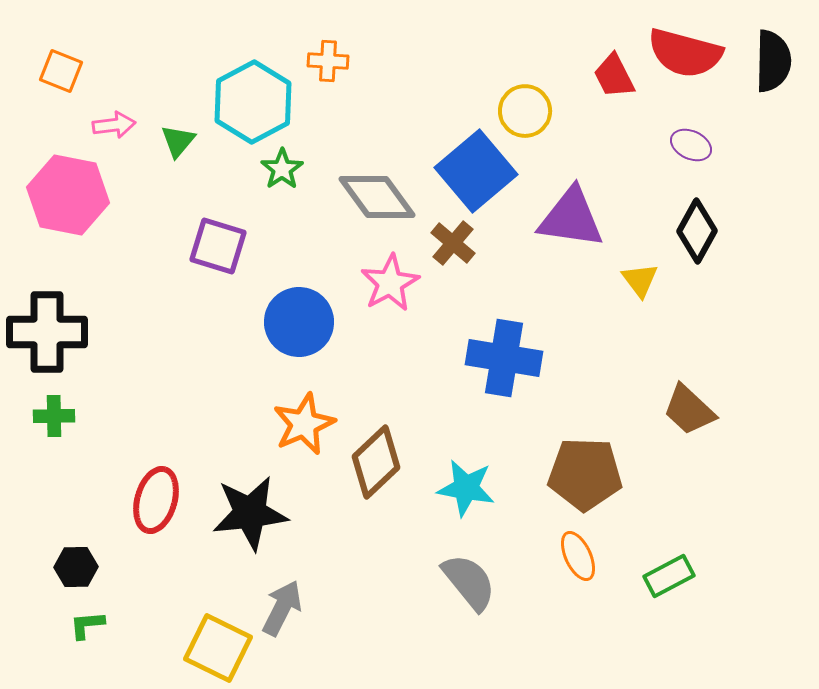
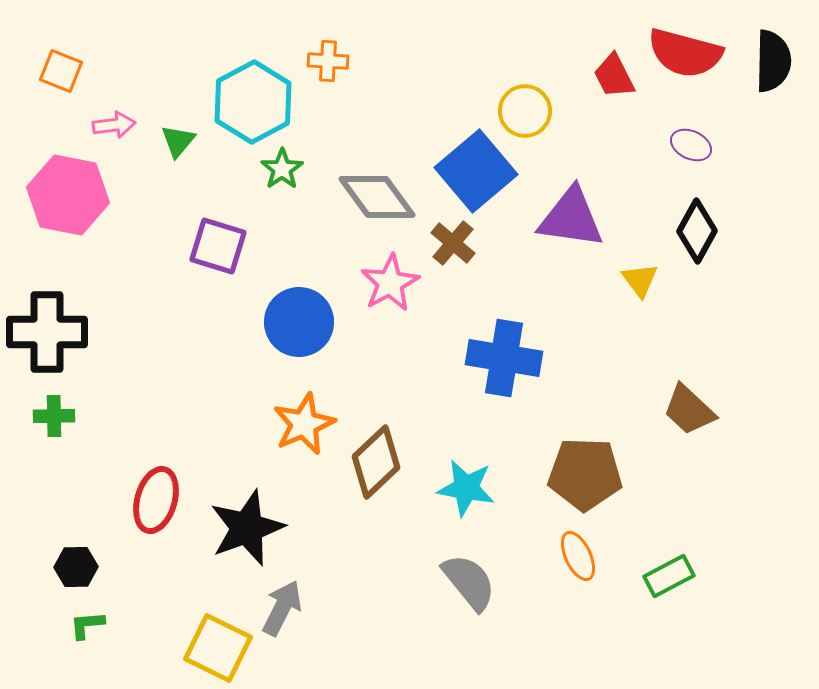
black star: moved 3 px left, 15 px down; rotated 14 degrees counterclockwise
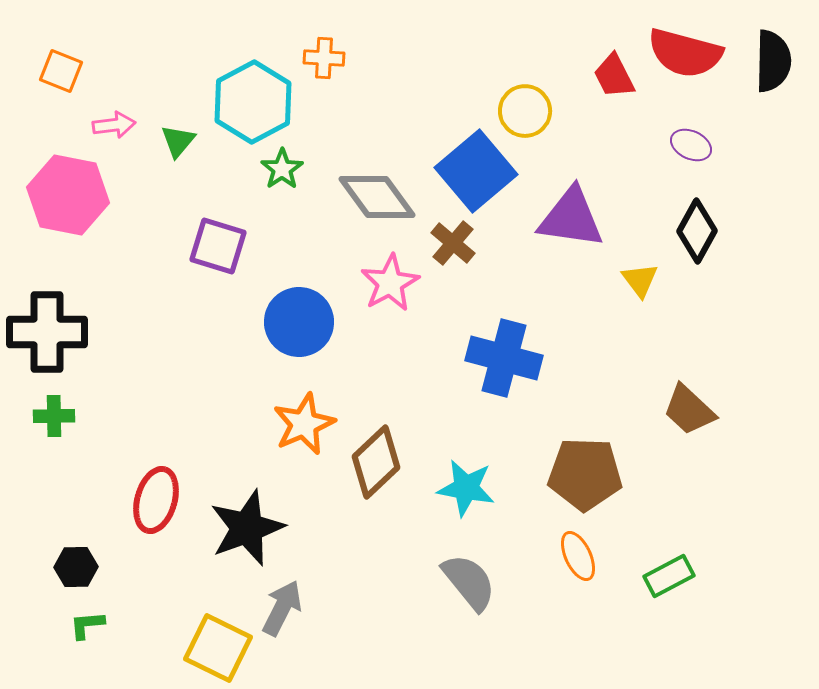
orange cross: moved 4 px left, 3 px up
blue cross: rotated 6 degrees clockwise
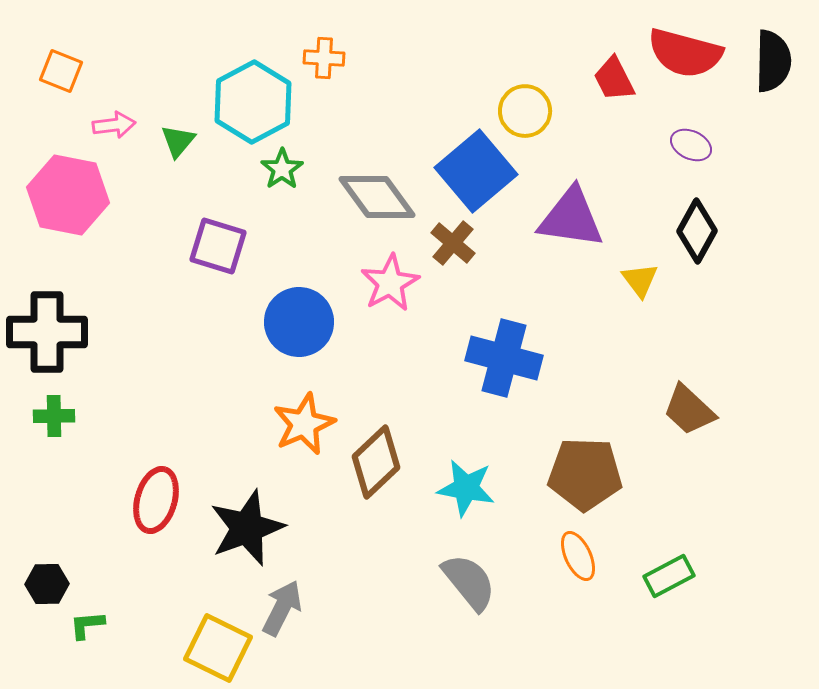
red trapezoid: moved 3 px down
black hexagon: moved 29 px left, 17 px down
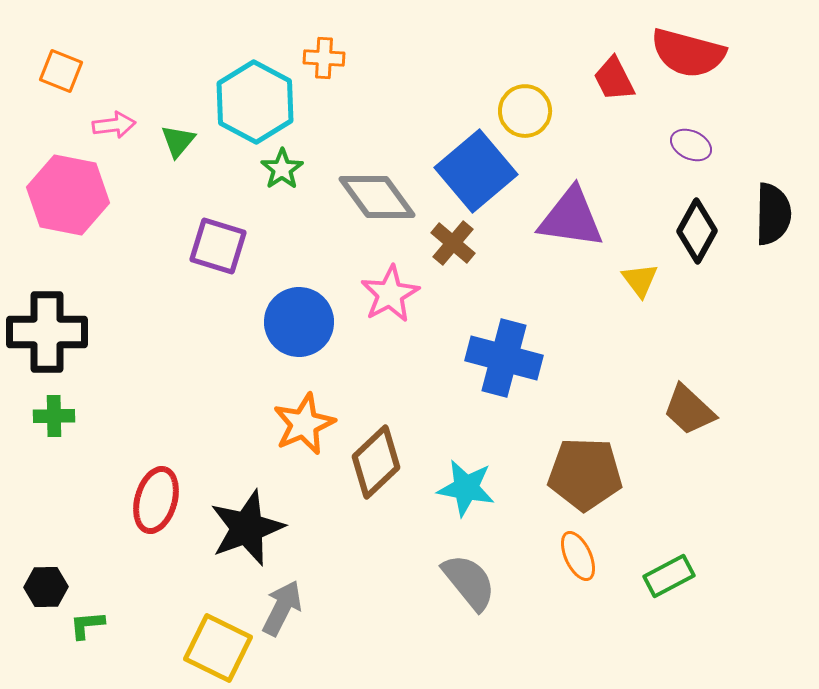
red semicircle: moved 3 px right
black semicircle: moved 153 px down
cyan hexagon: moved 2 px right; rotated 4 degrees counterclockwise
pink star: moved 11 px down
black hexagon: moved 1 px left, 3 px down
